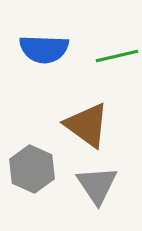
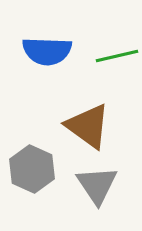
blue semicircle: moved 3 px right, 2 px down
brown triangle: moved 1 px right, 1 px down
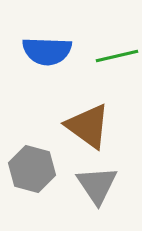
gray hexagon: rotated 9 degrees counterclockwise
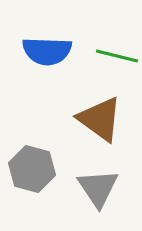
green line: rotated 27 degrees clockwise
brown triangle: moved 12 px right, 7 px up
gray triangle: moved 1 px right, 3 px down
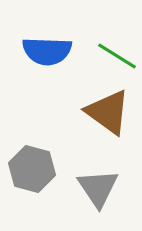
green line: rotated 18 degrees clockwise
brown triangle: moved 8 px right, 7 px up
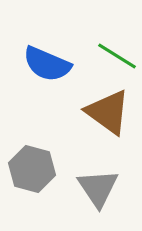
blue semicircle: moved 13 px down; rotated 21 degrees clockwise
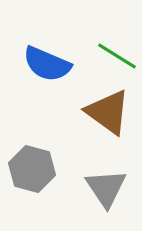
gray triangle: moved 8 px right
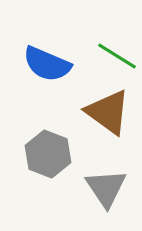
gray hexagon: moved 16 px right, 15 px up; rotated 6 degrees clockwise
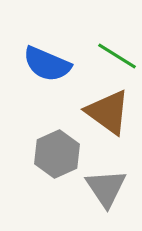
gray hexagon: moved 9 px right; rotated 15 degrees clockwise
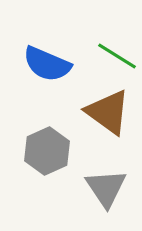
gray hexagon: moved 10 px left, 3 px up
